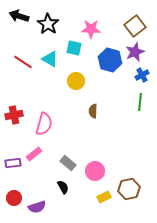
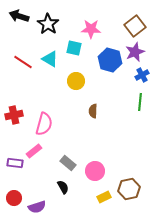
pink rectangle: moved 3 px up
purple rectangle: moved 2 px right; rotated 14 degrees clockwise
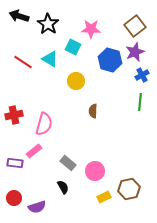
cyan square: moved 1 px left, 1 px up; rotated 14 degrees clockwise
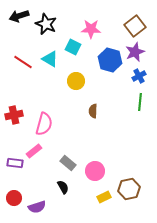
black arrow: rotated 36 degrees counterclockwise
black star: moved 2 px left; rotated 10 degrees counterclockwise
blue cross: moved 3 px left, 1 px down
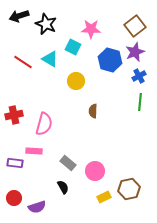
pink rectangle: rotated 42 degrees clockwise
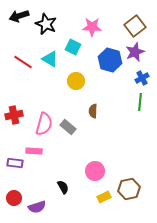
pink star: moved 1 px right, 2 px up
blue cross: moved 3 px right, 2 px down
gray rectangle: moved 36 px up
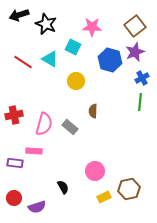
black arrow: moved 1 px up
gray rectangle: moved 2 px right
